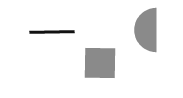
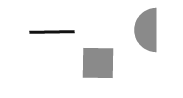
gray square: moved 2 px left
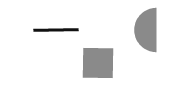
black line: moved 4 px right, 2 px up
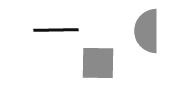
gray semicircle: moved 1 px down
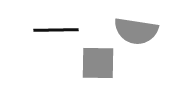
gray semicircle: moved 11 px left; rotated 81 degrees counterclockwise
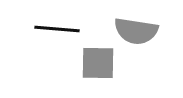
black line: moved 1 px right, 1 px up; rotated 6 degrees clockwise
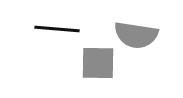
gray semicircle: moved 4 px down
